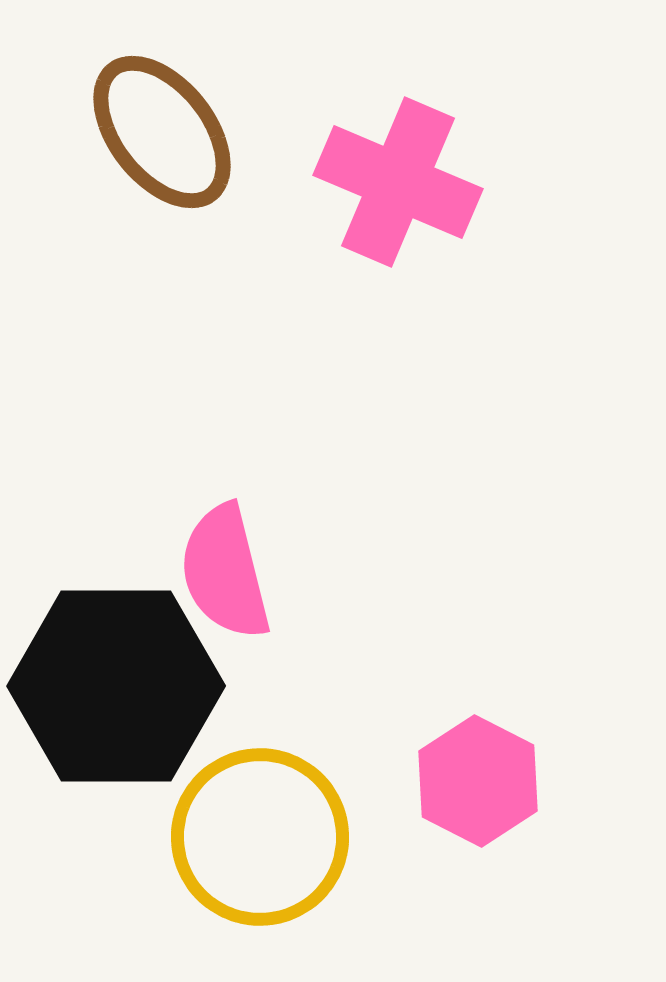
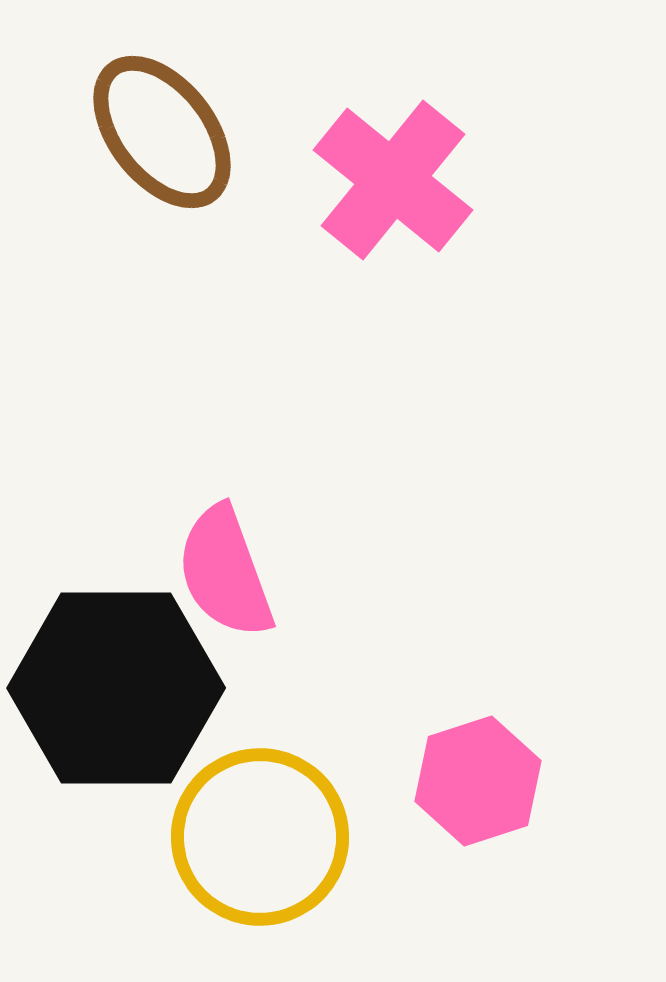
pink cross: moved 5 px left, 2 px up; rotated 16 degrees clockwise
pink semicircle: rotated 6 degrees counterclockwise
black hexagon: moved 2 px down
pink hexagon: rotated 15 degrees clockwise
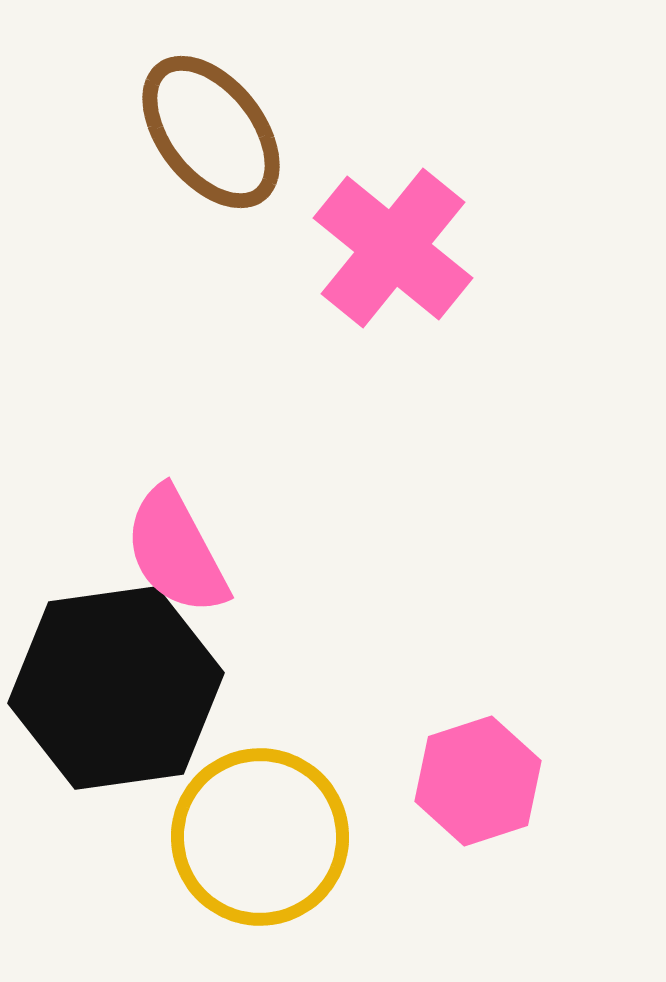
brown ellipse: moved 49 px right
pink cross: moved 68 px down
pink semicircle: moved 49 px left, 21 px up; rotated 8 degrees counterclockwise
black hexagon: rotated 8 degrees counterclockwise
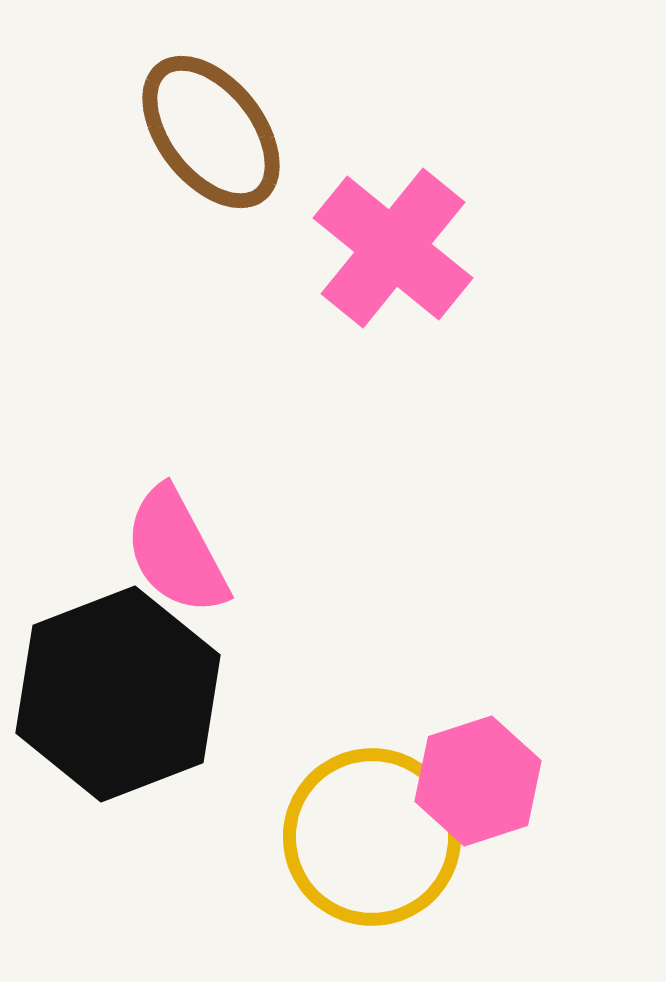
black hexagon: moved 2 px right, 6 px down; rotated 13 degrees counterclockwise
yellow circle: moved 112 px right
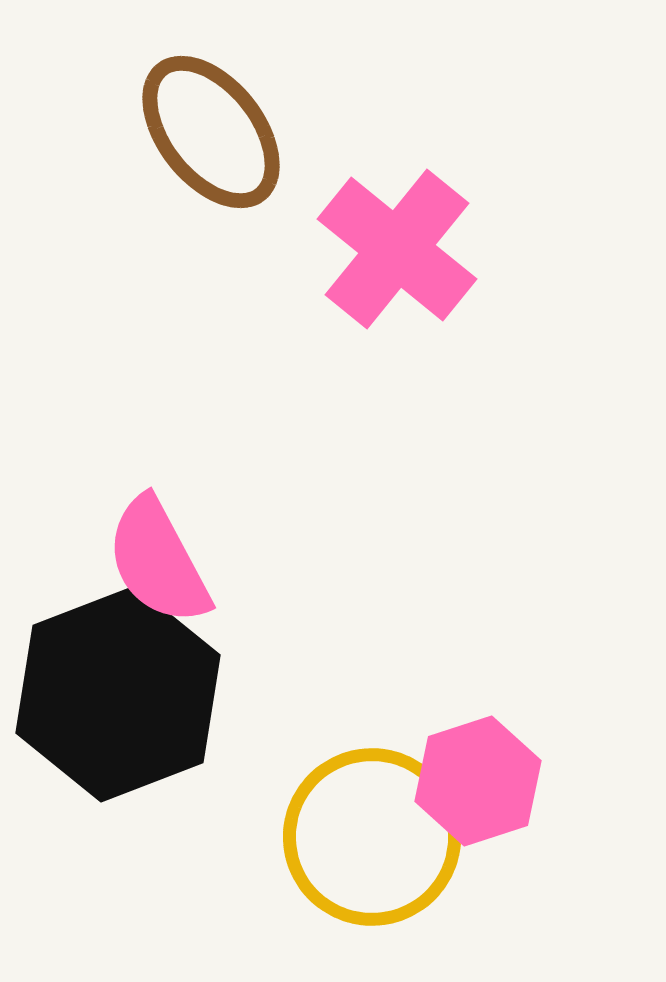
pink cross: moved 4 px right, 1 px down
pink semicircle: moved 18 px left, 10 px down
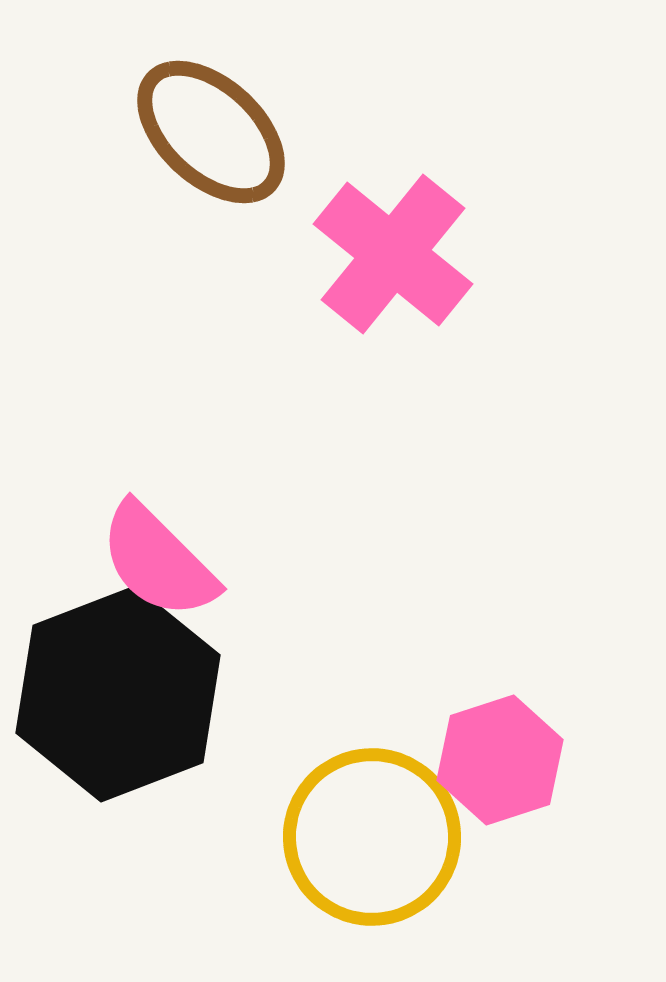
brown ellipse: rotated 9 degrees counterclockwise
pink cross: moved 4 px left, 5 px down
pink semicircle: rotated 17 degrees counterclockwise
pink hexagon: moved 22 px right, 21 px up
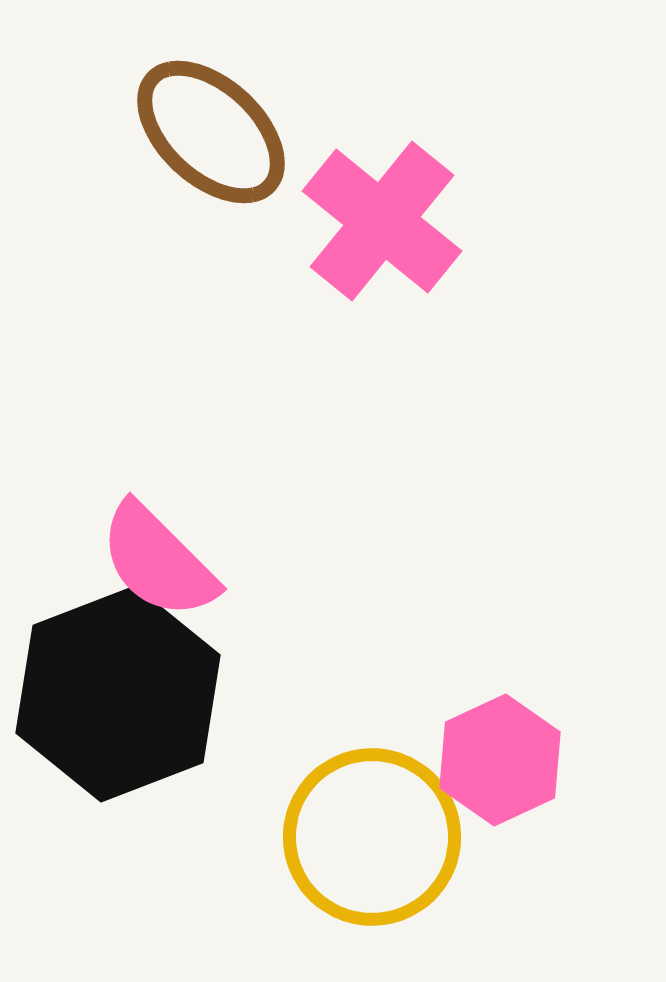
pink cross: moved 11 px left, 33 px up
pink hexagon: rotated 7 degrees counterclockwise
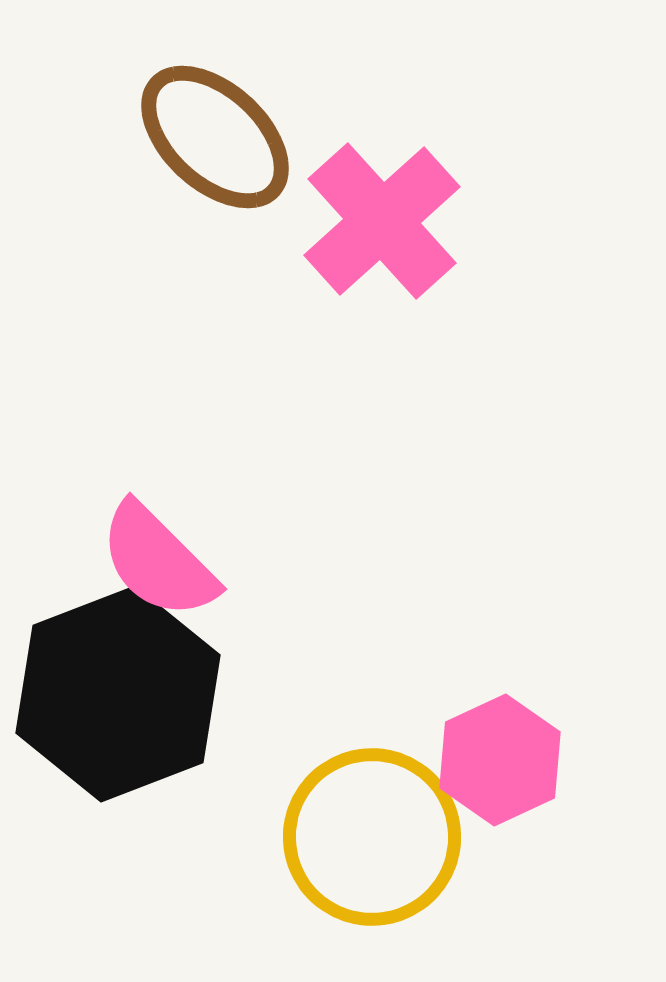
brown ellipse: moved 4 px right, 5 px down
pink cross: rotated 9 degrees clockwise
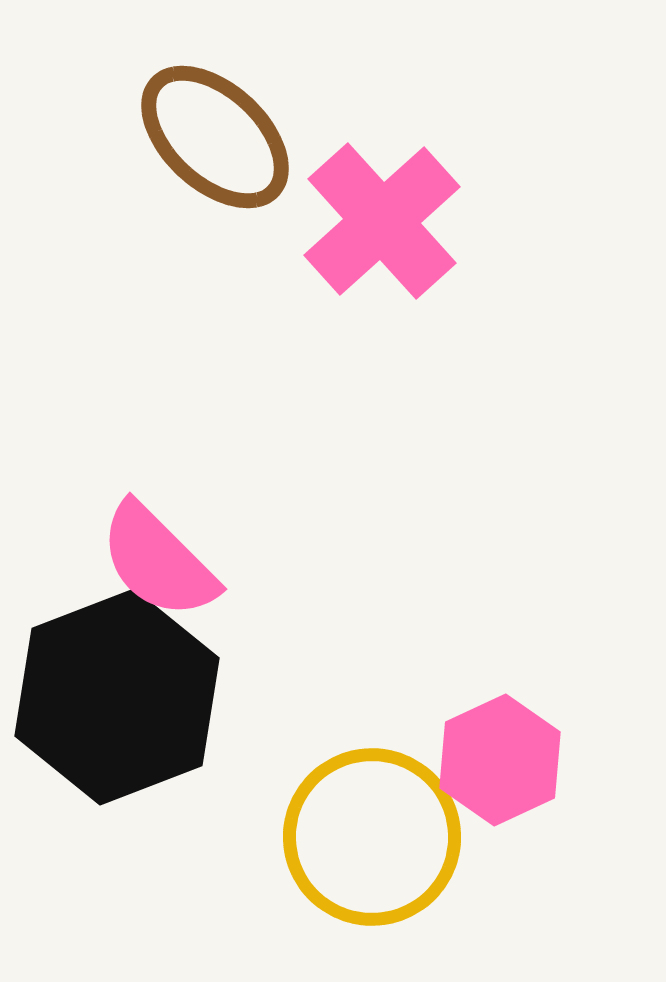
black hexagon: moved 1 px left, 3 px down
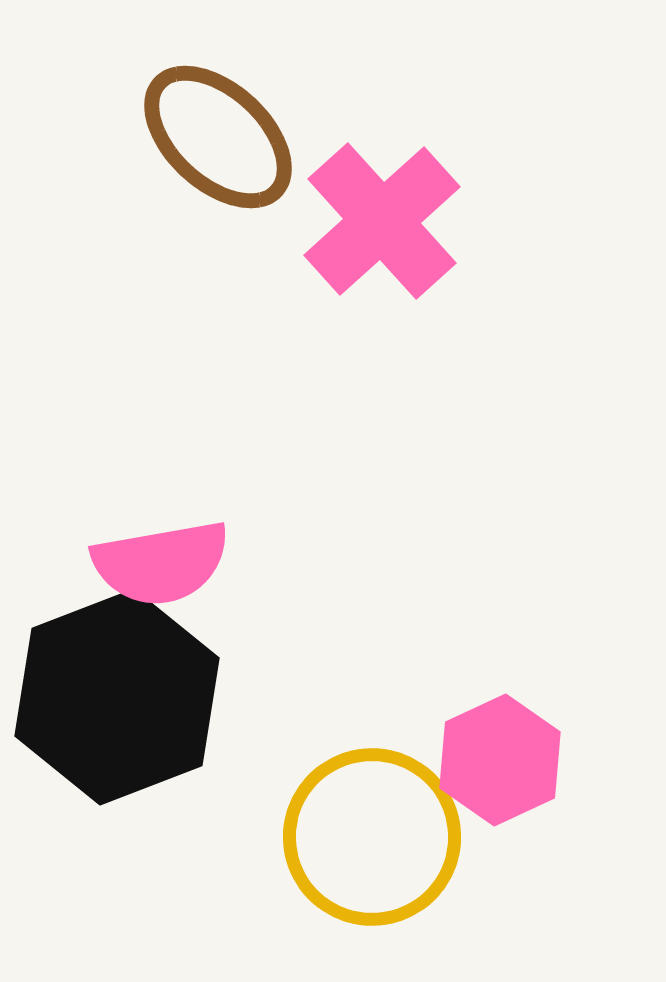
brown ellipse: moved 3 px right
pink semicircle: moved 3 px right, 2 px down; rotated 55 degrees counterclockwise
